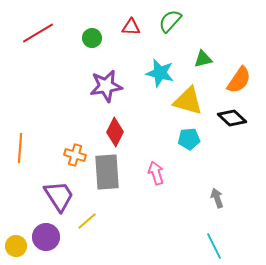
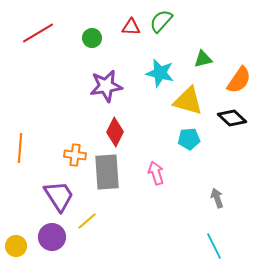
green semicircle: moved 9 px left
orange cross: rotated 10 degrees counterclockwise
purple circle: moved 6 px right
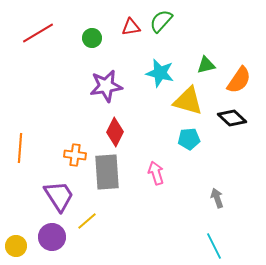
red triangle: rotated 12 degrees counterclockwise
green triangle: moved 3 px right, 6 px down
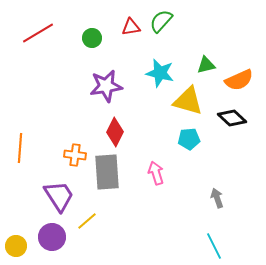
orange semicircle: rotated 32 degrees clockwise
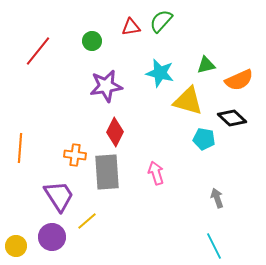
red line: moved 18 px down; rotated 20 degrees counterclockwise
green circle: moved 3 px down
cyan pentagon: moved 15 px right; rotated 15 degrees clockwise
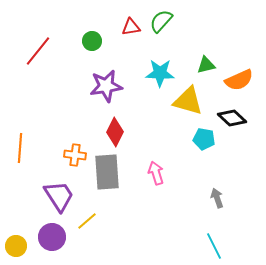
cyan star: rotated 12 degrees counterclockwise
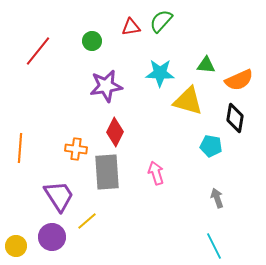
green triangle: rotated 18 degrees clockwise
black diamond: moved 3 px right; rotated 56 degrees clockwise
cyan pentagon: moved 7 px right, 7 px down
orange cross: moved 1 px right, 6 px up
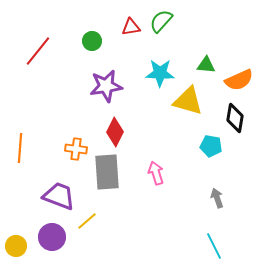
purple trapezoid: rotated 36 degrees counterclockwise
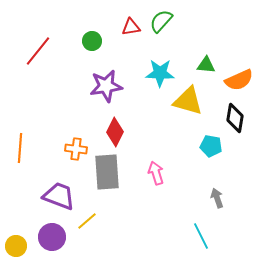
cyan line: moved 13 px left, 10 px up
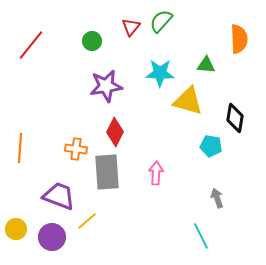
red triangle: rotated 42 degrees counterclockwise
red line: moved 7 px left, 6 px up
orange semicircle: moved 41 px up; rotated 68 degrees counterclockwise
pink arrow: rotated 20 degrees clockwise
yellow circle: moved 17 px up
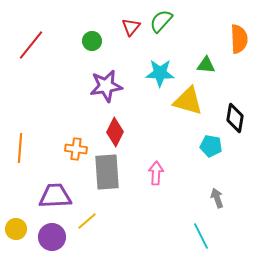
purple trapezoid: moved 4 px left; rotated 24 degrees counterclockwise
